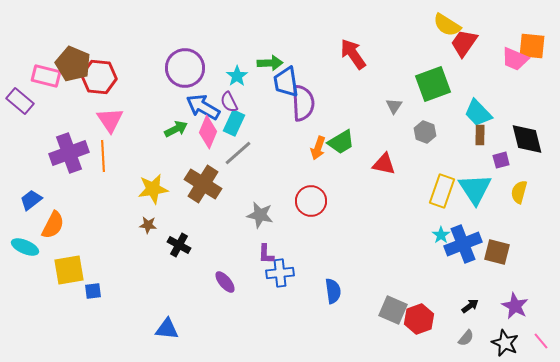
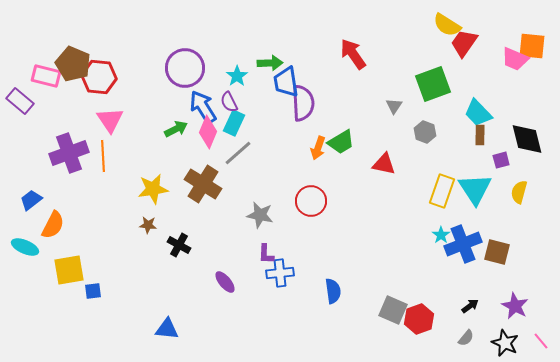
blue arrow at (203, 107): rotated 28 degrees clockwise
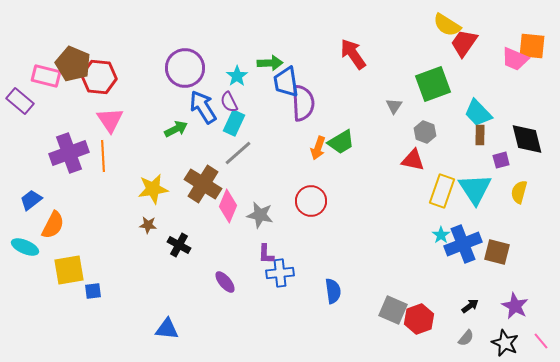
pink diamond at (208, 132): moved 20 px right, 74 px down
red triangle at (384, 164): moved 29 px right, 4 px up
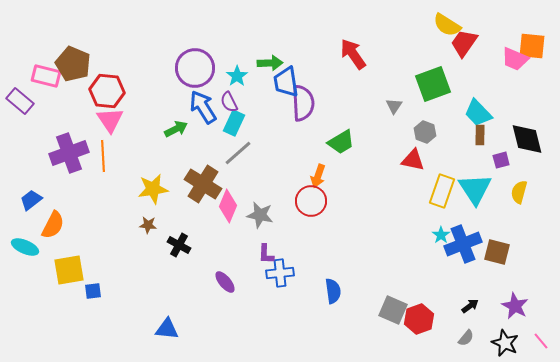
purple circle at (185, 68): moved 10 px right
red hexagon at (99, 77): moved 8 px right, 14 px down
orange arrow at (318, 148): moved 28 px down
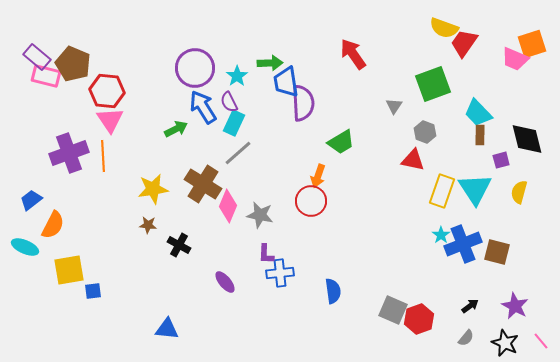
yellow semicircle at (447, 25): moved 3 px left, 3 px down; rotated 12 degrees counterclockwise
orange square at (532, 46): moved 2 px up; rotated 24 degrees counterclockwise
purple rectangle at (20, 101): moved 17 px right, 44 px up
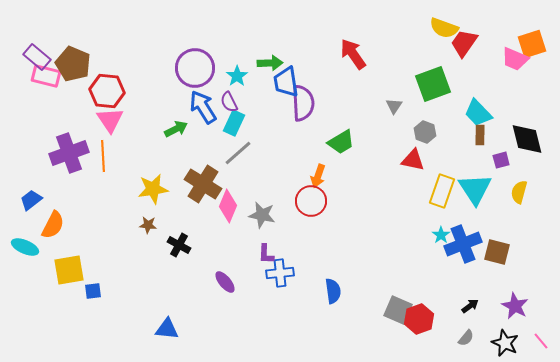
gray star at (260, 215): moved 2 px right
gray square at (393, 310): moved 5 px right
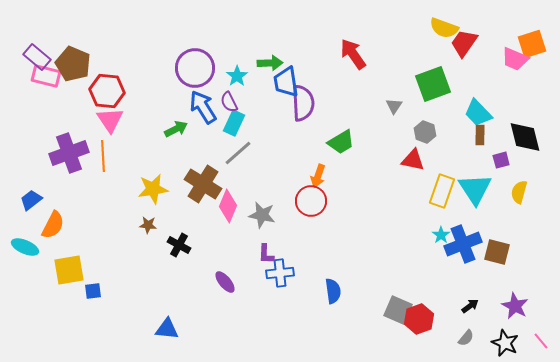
black diamond at (527, 139): moved 2 px left, 2 px up
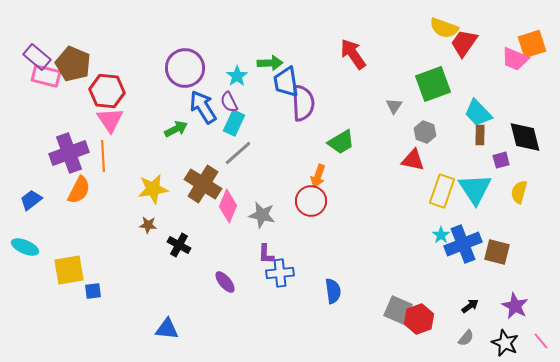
purple circle at (195, 68): moved 10 px left
orange semicircle at (53, 225): moved 26 px right, 35 px up
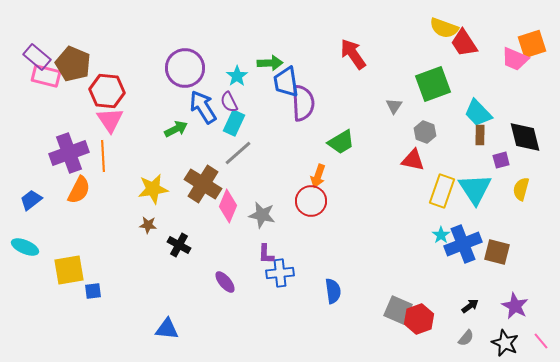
red trapezoid at (464, 43): rotated 68 degrees counterclockwise
yellow semicircle at (519, 192): moved 2 px right, 3 px up
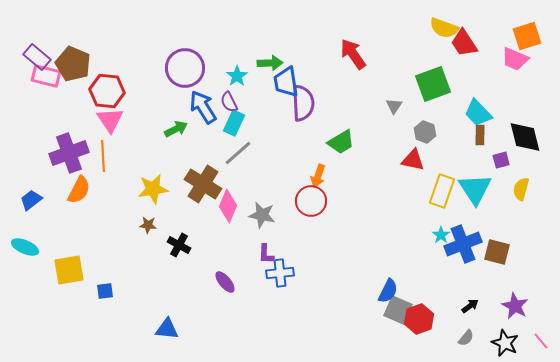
orange square at (532, 44): moved 5 px left, 8 px up
blue square at (93, 291): moved 12 px right
blue semicircle at (333, 291): moved 55 px right; rotated 35 degrees clockwise
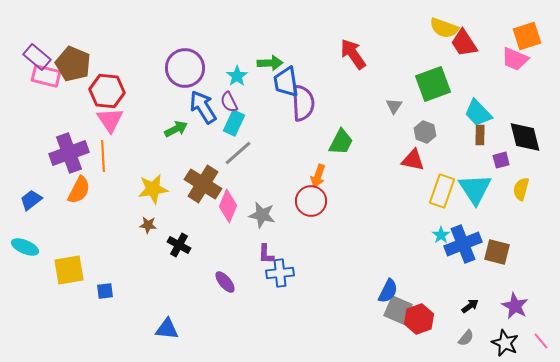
green trapezoid at (341, 142): rotated 32 degrees counterclockwise
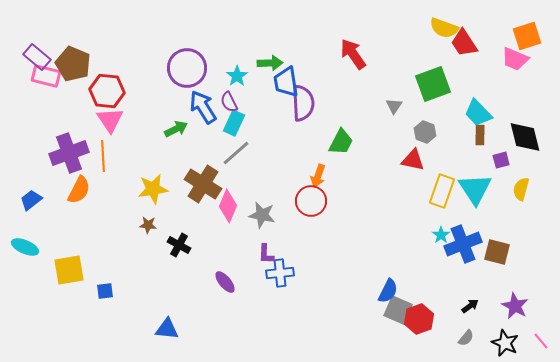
purple circle at (185, 68): moved 2 px right
gray line at (238, 153): moved 2 px left
